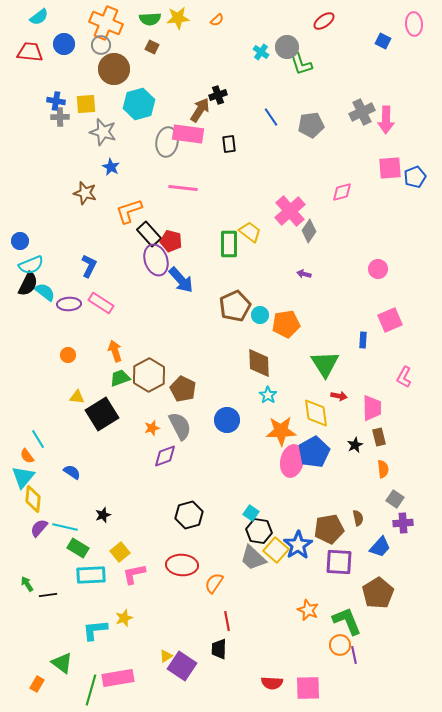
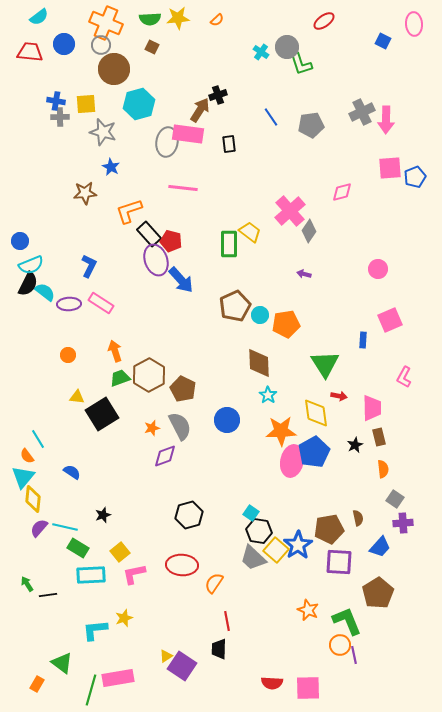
brown star at (85, 193): rotated 20 degrees counterclockwise
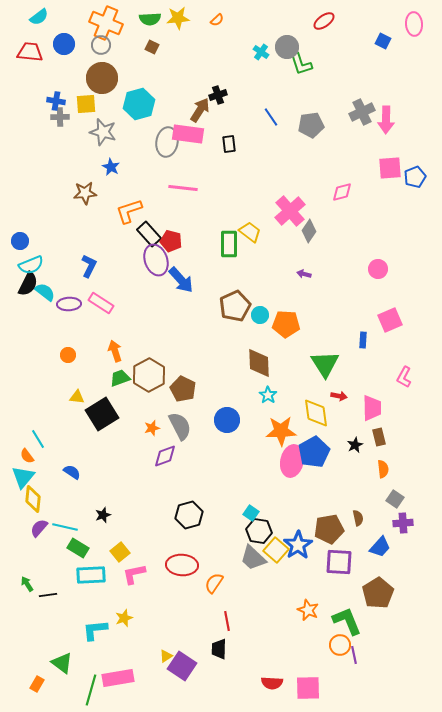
brown circle at (114, 69): moved 12 px left, 9 px down
orange pentagon at (286, 324): rotated 12 degrees clockwise
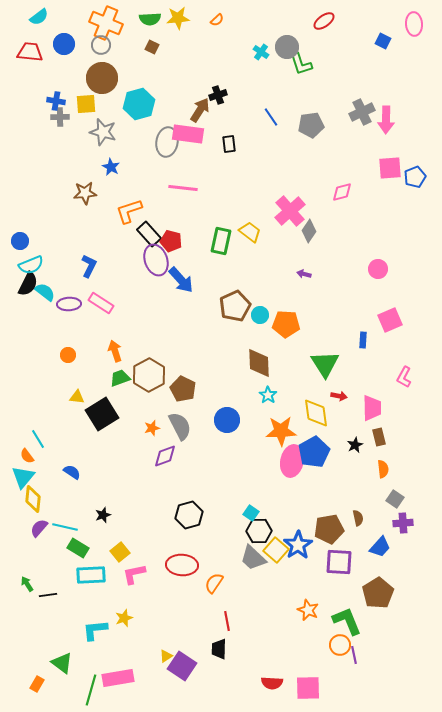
green rectangle at (229, 244): moved 8 px left, 3 px up; rotated 12 degrees clockwise
black hexagon at (259, 531): rotated 10 degrees counterclockwise
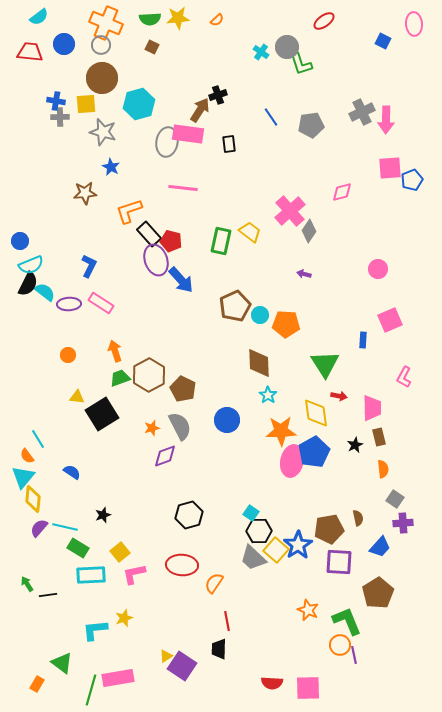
blue pentagon at (415, 177): moved 3 px left, 3 px down
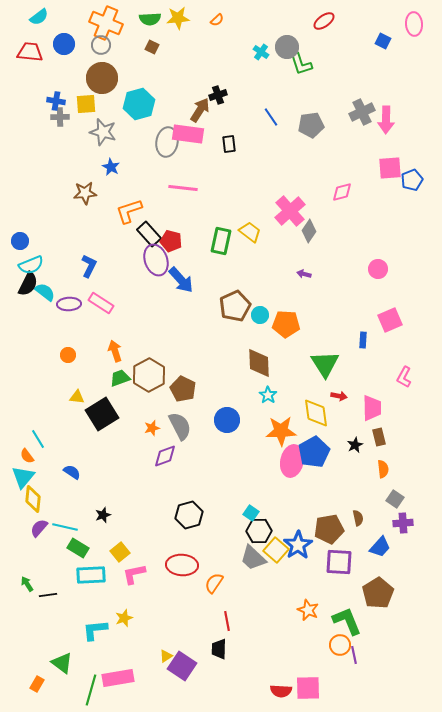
red semicircle at (272, 683): moved 9 px right, 8 px down
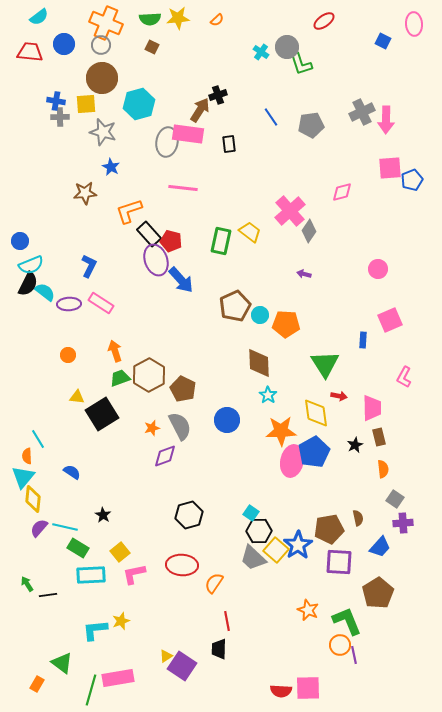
orange semicircle at (27, 456): rotated 35 degrees clockwise
black star at (103, 515): rotated 21 degrees counterclockwise
yellow star at (124, 618): moved 3 px left, 3 px down
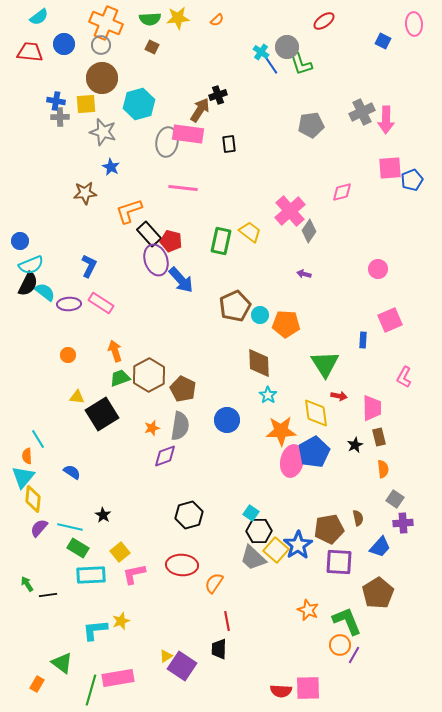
blue line at (271, 117): moved 52 px up
gray semicircle at (180, 426): rotated 36 degrees clockwise
cyan line at (65, 527): moved 5 px right
purple line at (354, 655): rotated 42 degrees clockwise
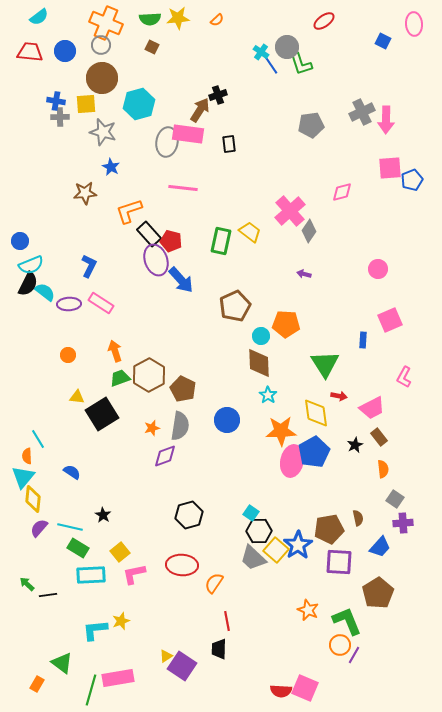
blue circle at (64, 44): moved 1 px right, 7 px down
cyan circle at (260, 315): moved 1 px right, 21 px down
pink trapezoid at (372, 408): rotated 64 degrees clockwise
brown rectangle at (379, 437): rotated 24 degrees counterclockwise
green arrow at (27, 584): rotated 14 degrees counterclockwise
pink square at (308, 688): moved 3 px left; rotated 24 degrees clockwise
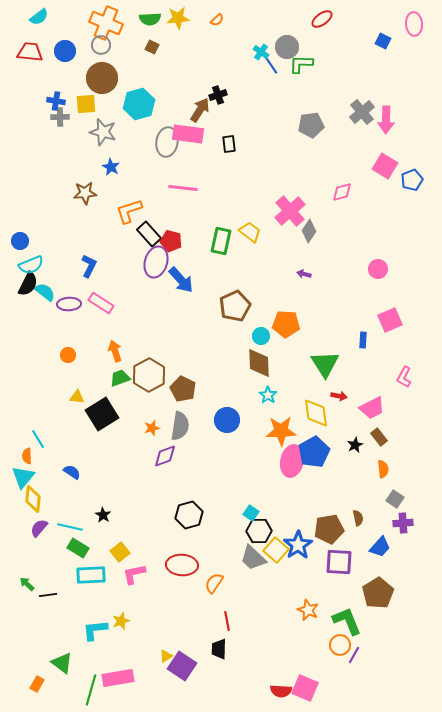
red ellipse at (324, 21): moved 2 px left, 2 px up
green L-shape at (301, 64): rotated 110 degrees clockwise
gray cross at (362, 112): rotated 15 degrees counterclockwise
pink square at (390, 168): moved 5 px left, 2 px up; rotated 35 degrees clockwise
purple ellipse at (156, 260): moved 2 px down; rotated 36 degrees clockwise
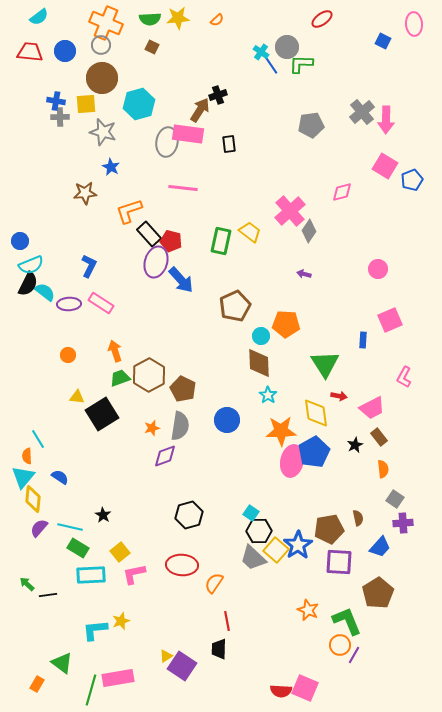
blue semicircle at (72, 472): moved 12 px left, 5 px down
